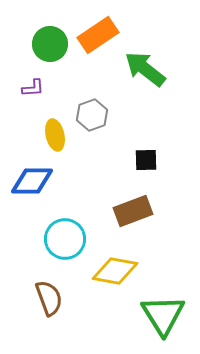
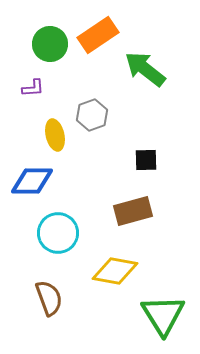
brown rectangle: rotated 6 degrees clockwise
cyan circle: moved 7 px left, 6 px up
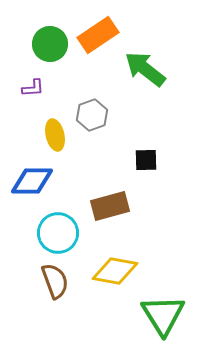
brown rectangle: moved 23 px left, 5 px up
brown semicircle: moved 6 px right, 17 px up
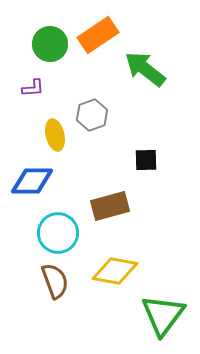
green triangle: rotated 9 degrees clockwise
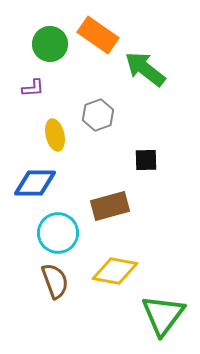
orange rectangle: rotated 69 degrees clockwise
gray hexagon: moved 6 px right
blue diamond: moved 3 px right, 2 px down
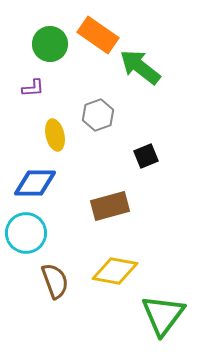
green arrow: moved 5 px left, 2 px up
black square: moved 4 px up; rotated 20 degrees counterclockwise
cyan circle: moved 32 px left
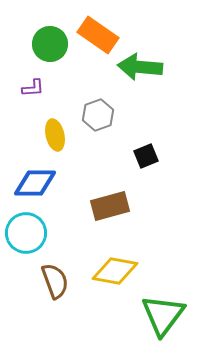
green arrow: rotated 33 degrees counterclockwise
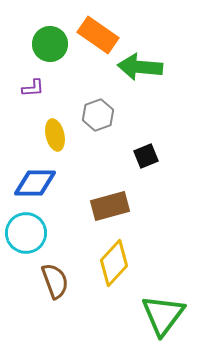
yellow diamond: moved 1 px left, 8 px up; rotated 57 degrees counterclockwise
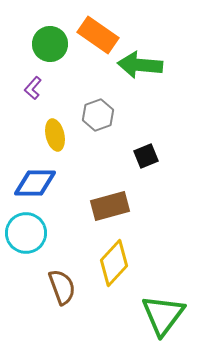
green arrow: moved 2 px up
purple L-shape: rotated 135 degrees clockwise
brown semicircle: moved 7 px right, 6 px down
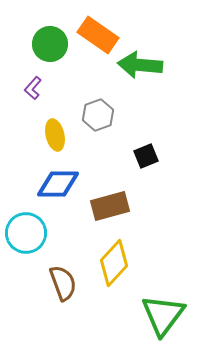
blue diamond: moved 23 px right, 1 px down
brown semicircle: moved 1 px right, 4 px up
